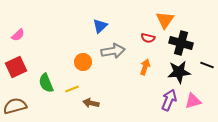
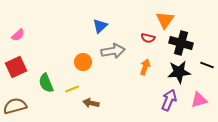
pink triangle: moved 6 px right, 1 px up
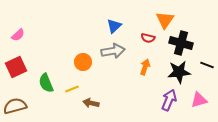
blue triangle: moved 14 px right
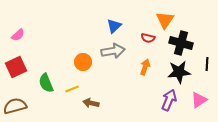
black line: moved 1 px up; rotated 72 degrees clockwise
pink triangle: rotated 18 degrees counterclockwise
